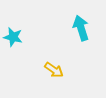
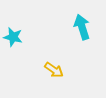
cyan arrow: moved 1 px right, 1 px up
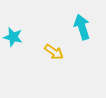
yellow arrow: moved 18 px up
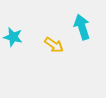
yellow arrow: moved 7 px up
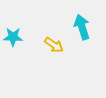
cyan star: rotated 12 degrees counterclockwise
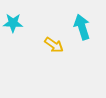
cyan star: moved 14 px up
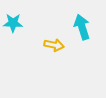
yellow arrow: rotated 24 degrees counterclockwise
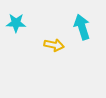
cyan star: moved 3 px right
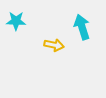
cyan star: moved 2 px up
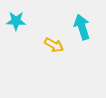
yellow arrow: rotated 18 degrees clockwise
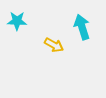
cyan star: moved 1 px right
